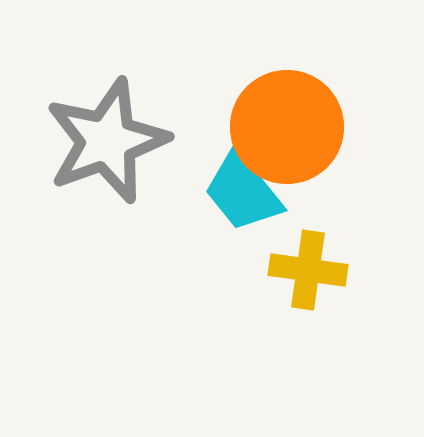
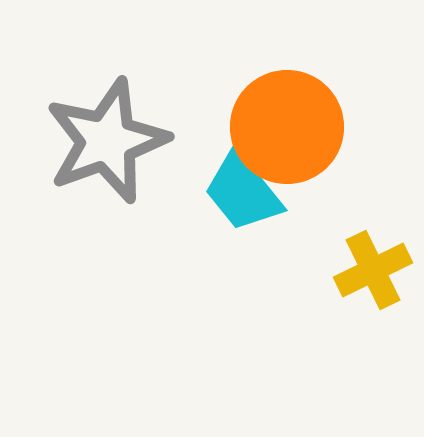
yellow cross: moved 65 px right; rotated 34 degrees counterclockwise
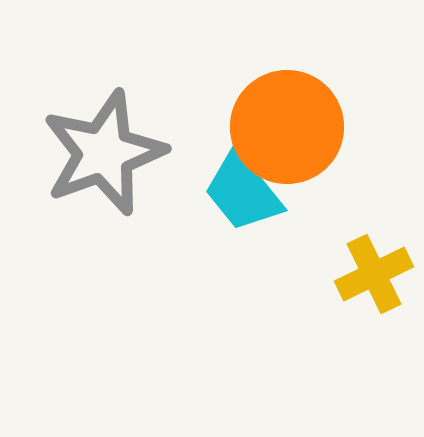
gray star: moved 3 px left, 12 px down
yellow cross: moved 1 px right, 4 px down
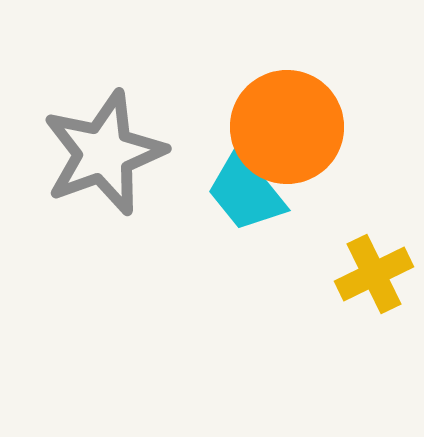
cyan trapezoid: moved 3 px right
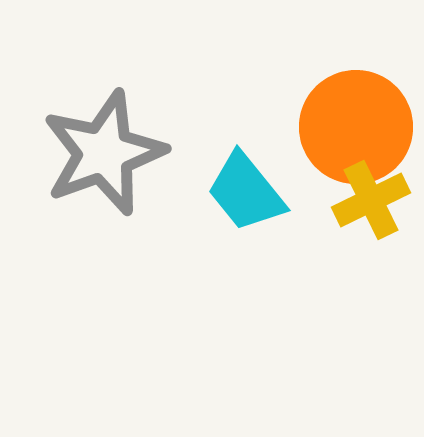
orange circle: moved 69 px right
yellow cross: moved 3 px left, 74 px up
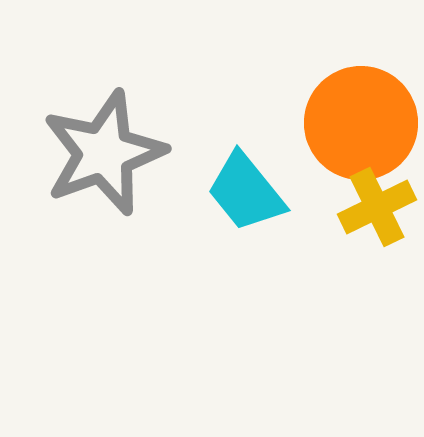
orange circle: moved 5 px right, 4 px up
yellow cross: moved 6 px right, 7 px down
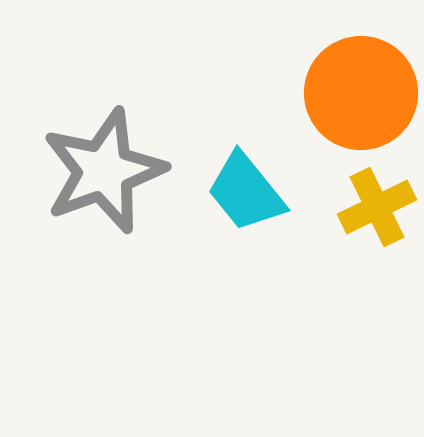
orange circle: moved 30 px up
gray star: moved 18 px down
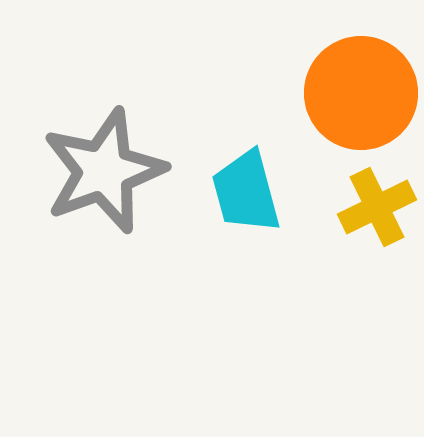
cyan trapezoid: rotated 24 degrees clockwise
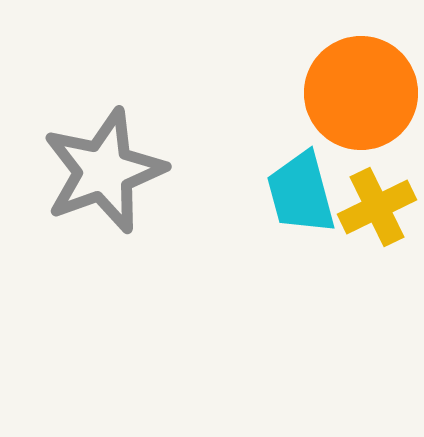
cyan trapezoid: moved 55 px right, 1 px down
